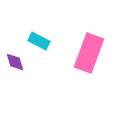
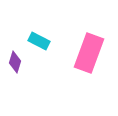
purple diamond: rotated 35 degrees clockwise
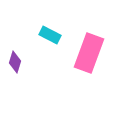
cyan rectangle: moved 11 px right, 6 px up
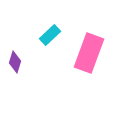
cyan rectangle: rotated 70 degrees counterclockwise
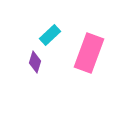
purple diamond: moved 20 px right
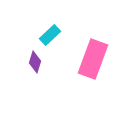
pink rectangle: moved 4 px right, 6 px down
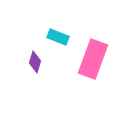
cyan rectangle: moved 8 px right, 2 px down; rotated 65 degrees clockwise
